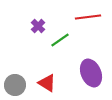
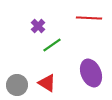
red line: moved 1 px right, 1 px down; rotated 10 degrees clockwise
green line: moved 8 px left, 5 px down
gray circle: moved 2 px right
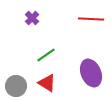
red line: moved 2 px right, 1 px down
purple cross: moved 6 px left, 8 px up
green line: moved 6 px left, 10 px down
gray circle: moved 1 px left, 1 px down
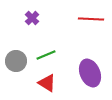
green line: rotated 12 degrees clockwise
purple ellipse: moved 1 px left
gray circle: moved 25 px up
